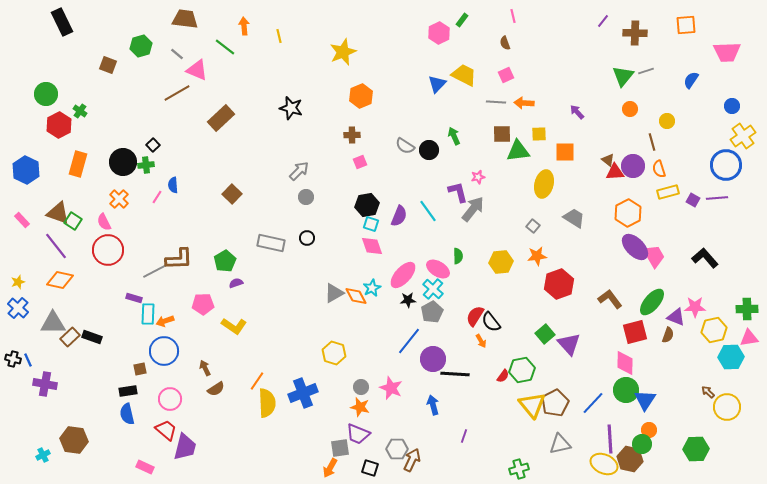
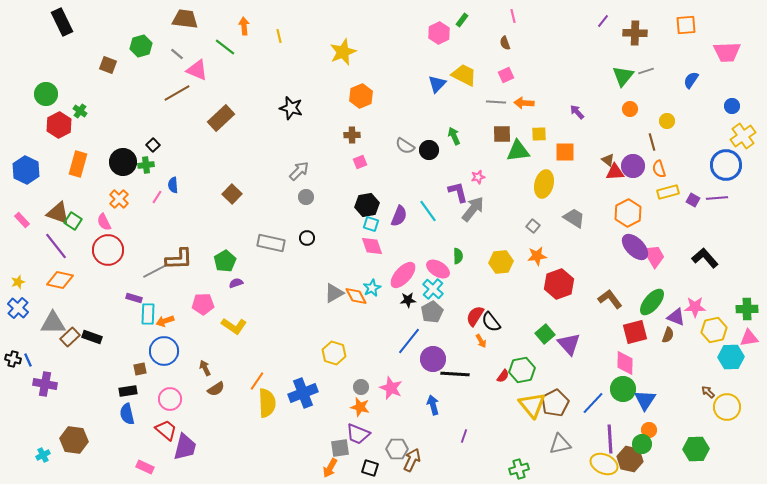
green circle at (626, 390): moved 3 px left, 1 px up
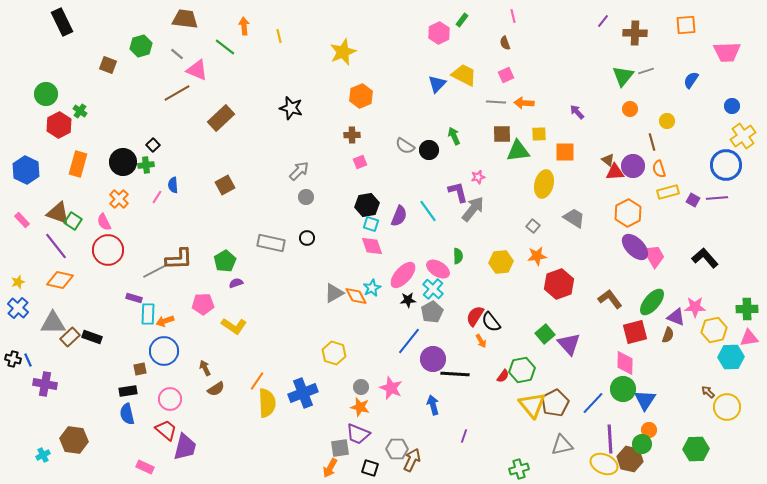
brown square at (232, 194): moved 7 px left, 9 px up; rotated 18 degrees clockwise
gray triangle at (560, 444): moved 2 px right, 1 px down
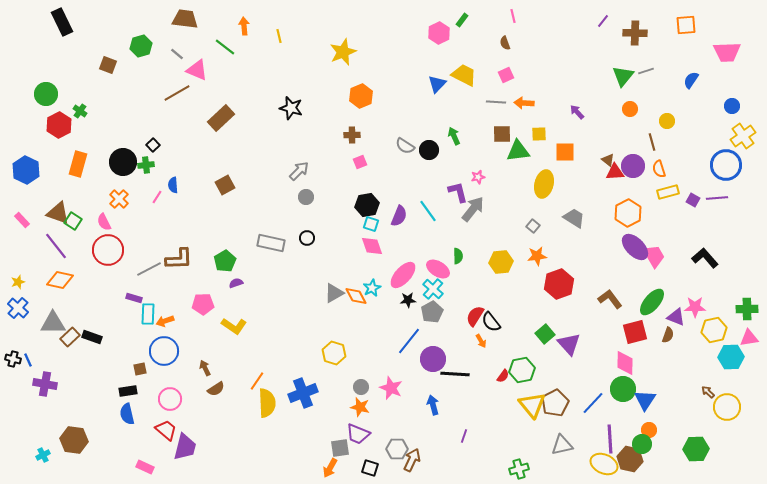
gray line at (155, 271): moved 6 px left, 2 px up
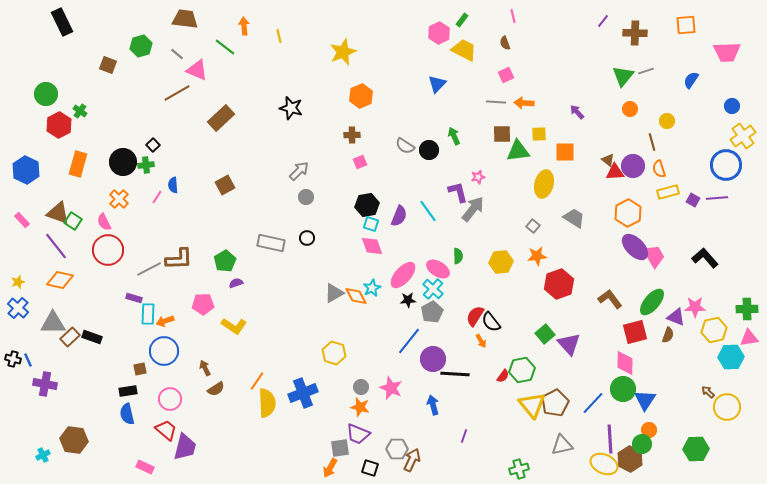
yellow trapezoid at (464, 75): moved 25 px up
brown hexagon at (630, 459): rotated 15 degrees clockwise
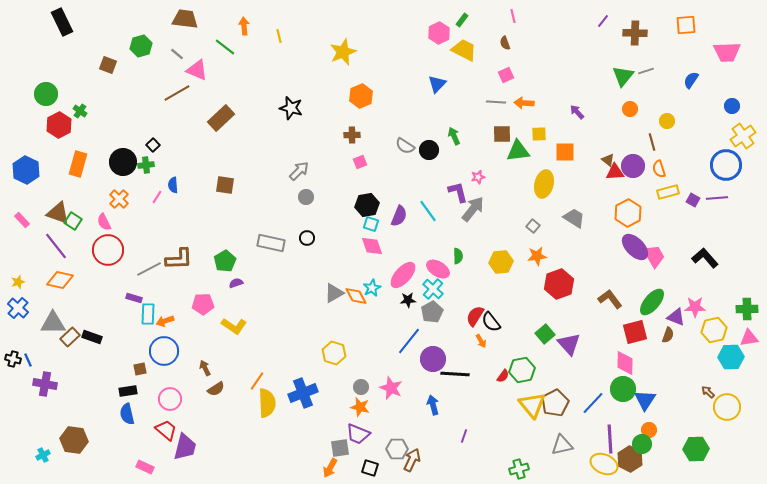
brown square at (225, 185): rotated 36 degrees clockwise
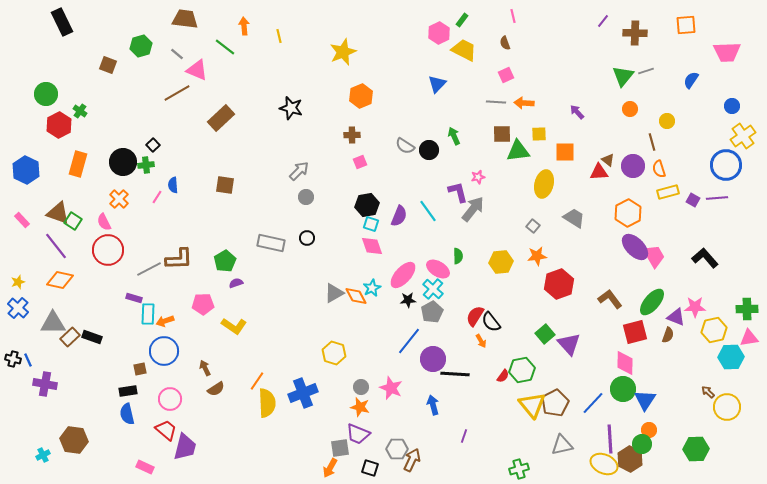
red triangle at (615, 172): moved 16 px left
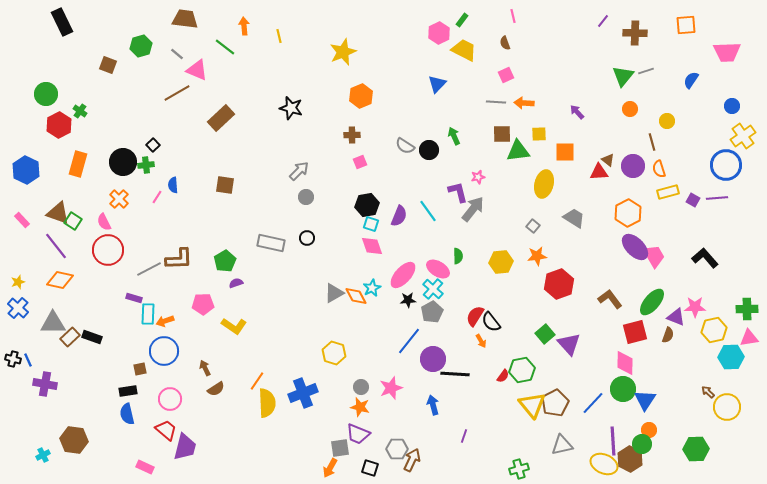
pink star at (391, 388): rotated 30 degrees clockwise
purple line at (610, 439): moved 3 px right, 2 px down
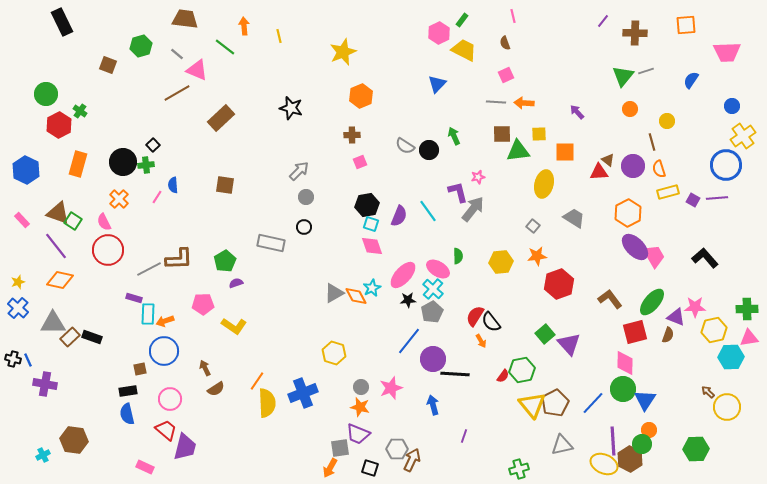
black circle at (307, 238): moved 3 px left, 11 px up
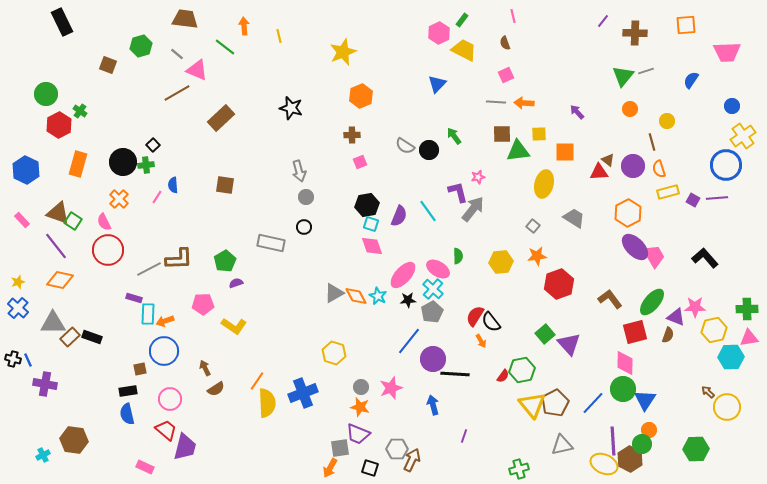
green arrow at (454, 136): rotated 12 degrees counterclockwise
gray arrow at (299, 171): rotated 120 degrees clockwise
cyan star at (372, 288): moved 6 px right, 8 px down; rotated 18 degrees counterclockwise
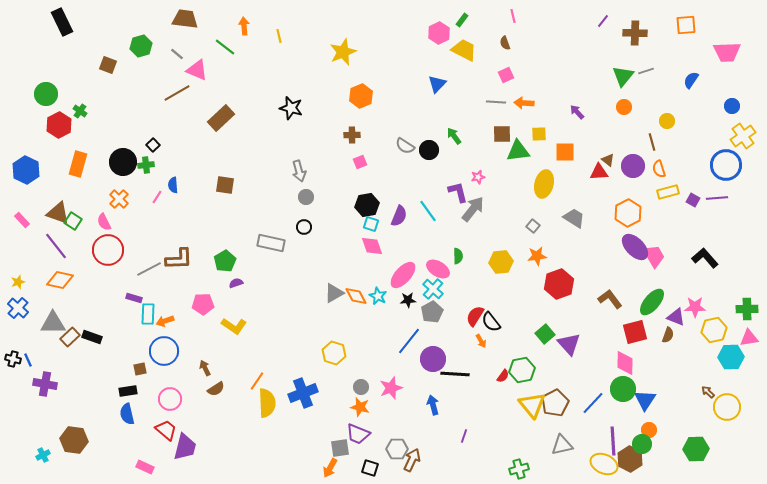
orange circle at (630, 109): moved 6 px left, 2 px up
